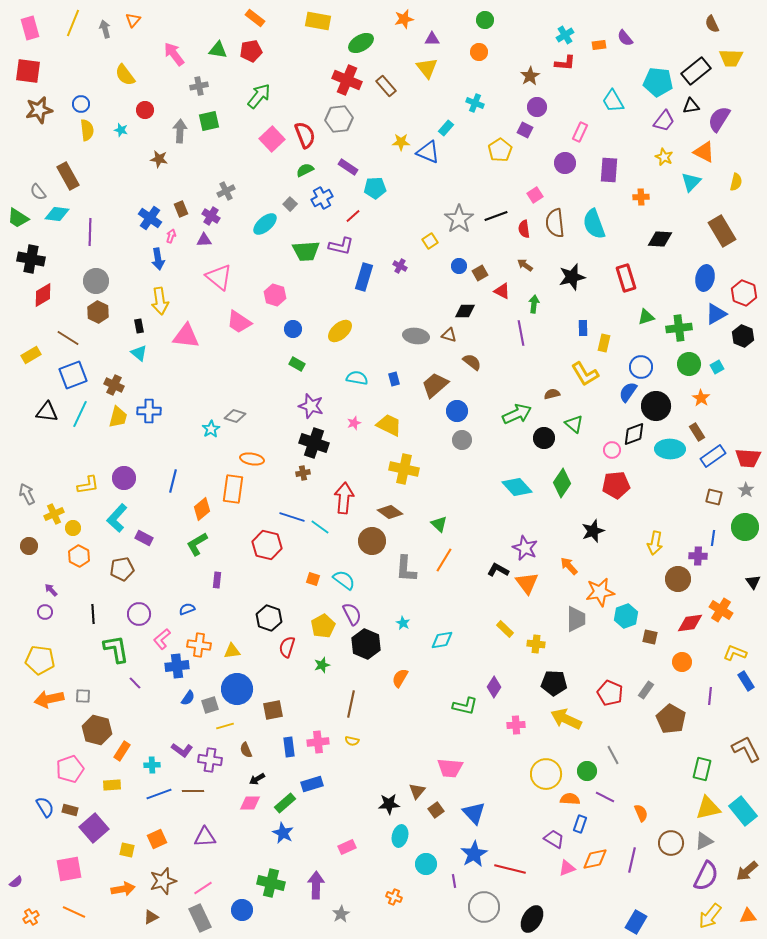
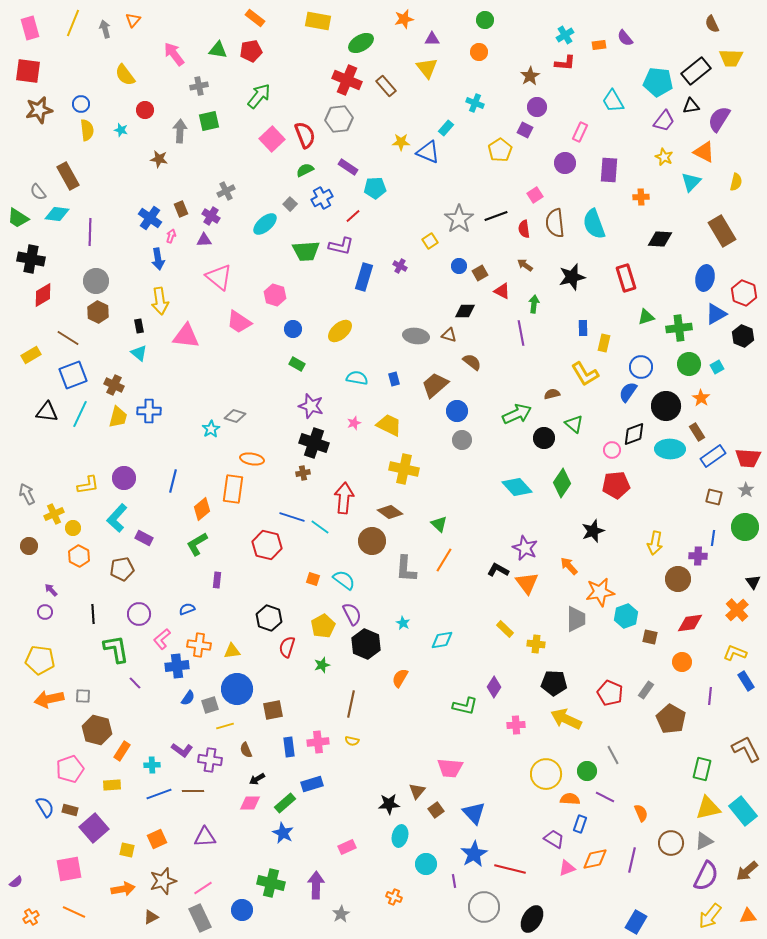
black circle at (656, 406): moved 10 px right
orange cross at (721, 610): moved 16 px right; rotated 15 degrees clockwise
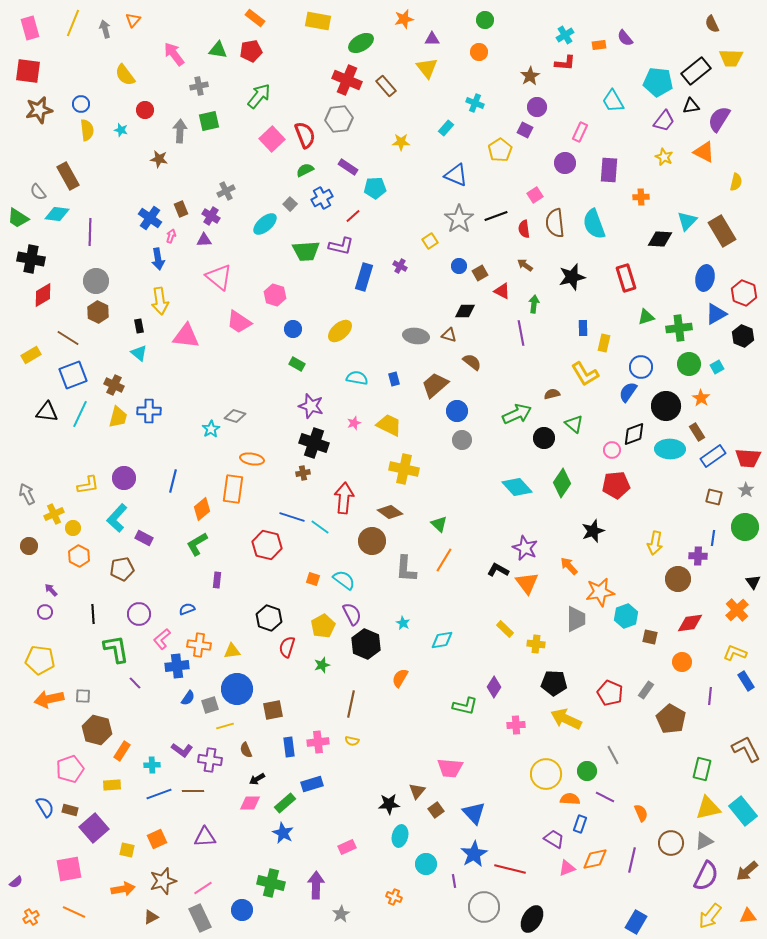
blue triangle at (428, 152): moved 28 px right, 23 px down
cyan triangle at (691, 182): moved 4 px left, 39 px down
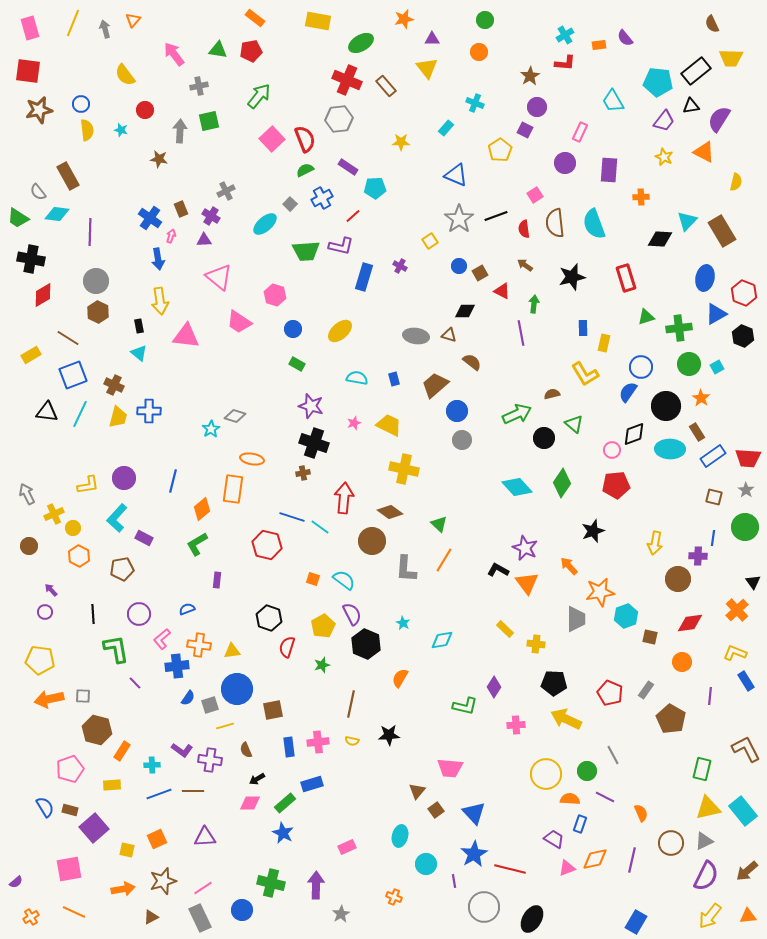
red semicircle at (305, 135): moved 4 px down
black star at (389, 804): moved 69 px up
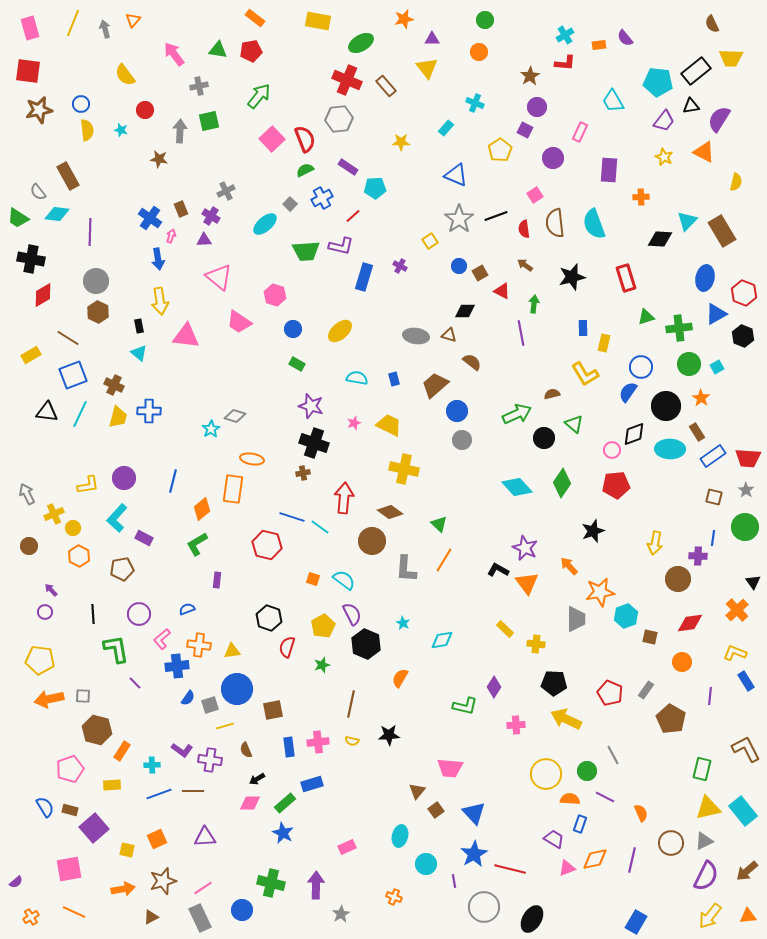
purple circle at (565, 163): moved 12 px left, 5 px up
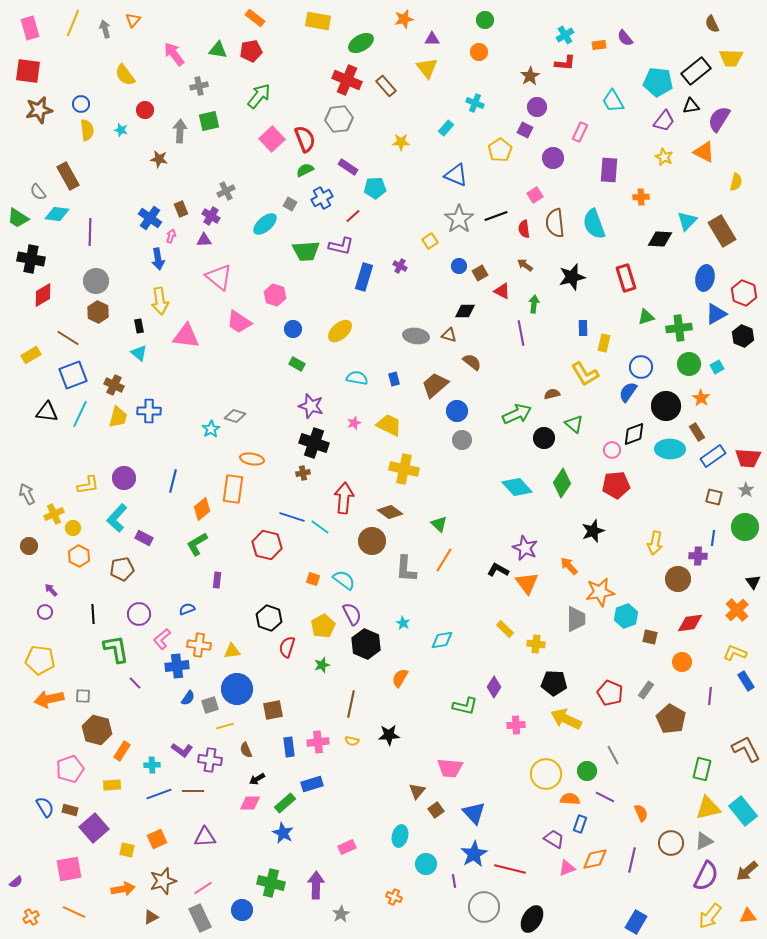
gray square at (290, 204): rotated 16 degrees counterclockwise
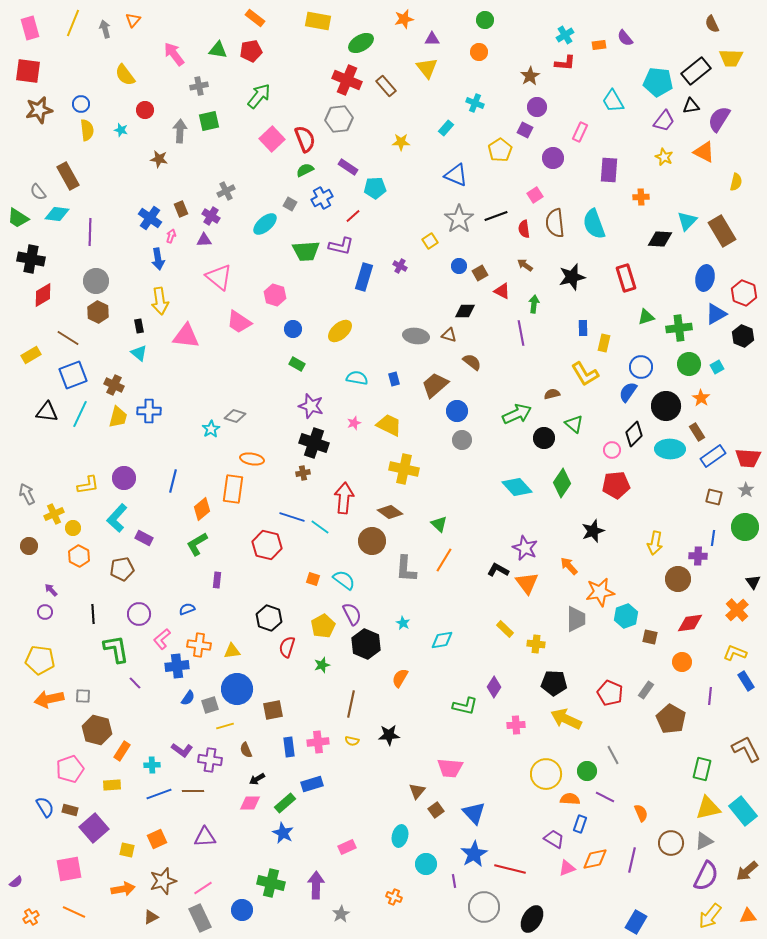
black diamond at (634, 434): rotated 25 degrees counterclockwise
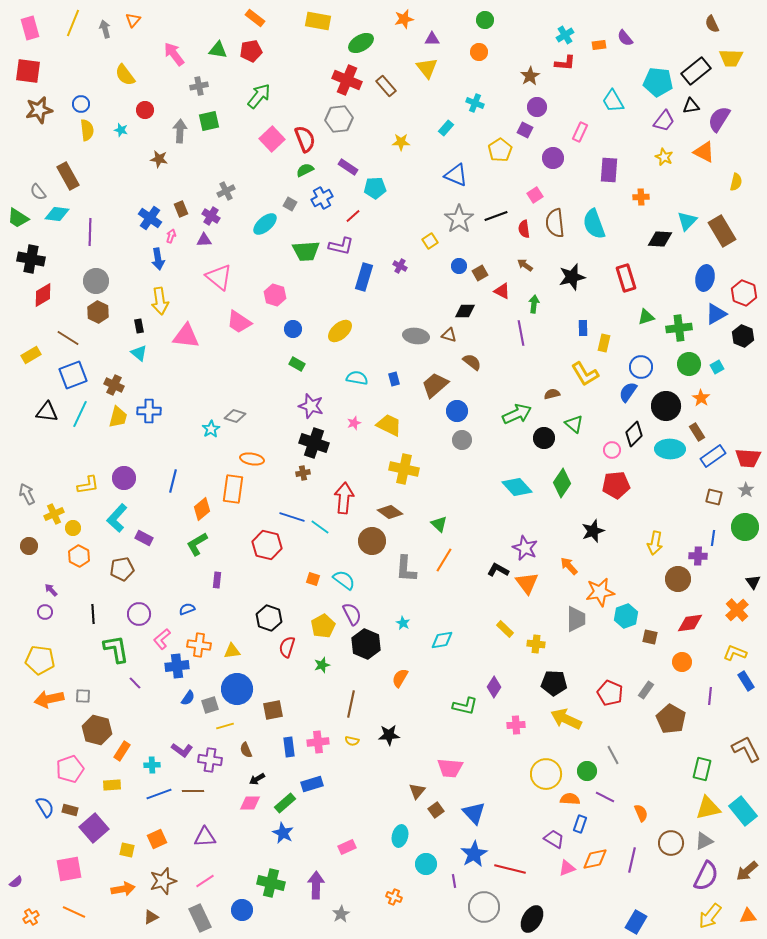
pink line at (203, 888): moved 2 px right, 7 px up
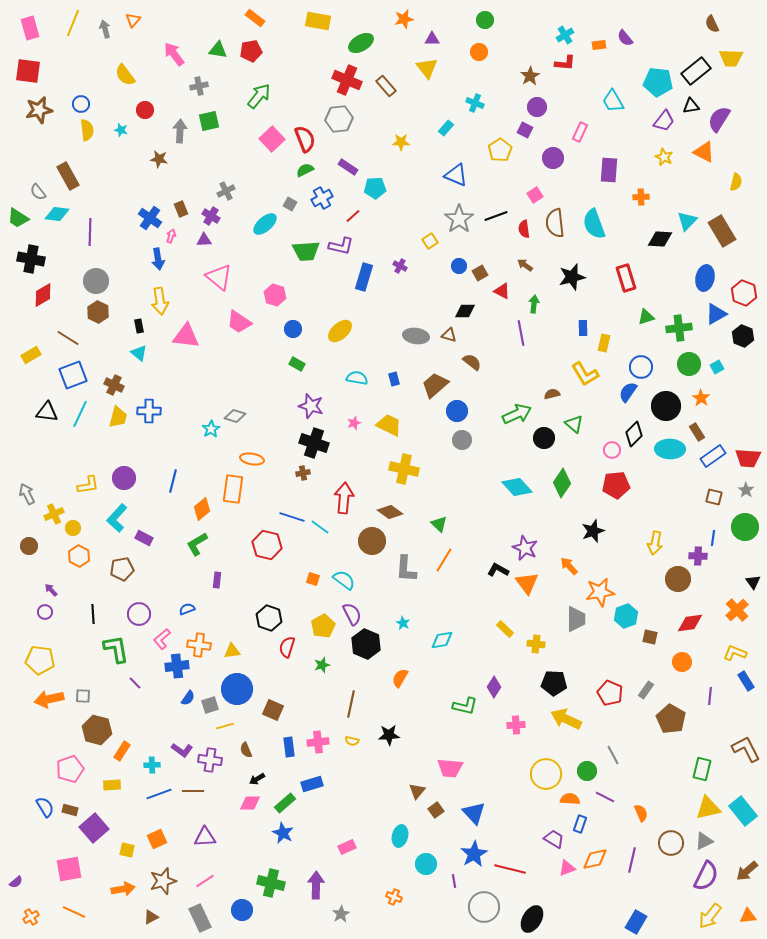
brown square at (273, 710): rotated 35 degrees clockwise
